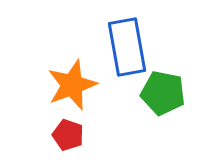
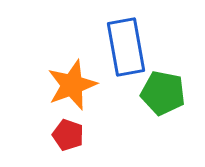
blue rectangle: moved 1 px left
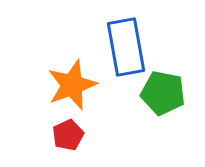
red pentagon: rotated 28 degrees clockwise
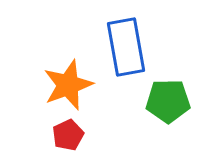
orange star: moved 4 px left
green pentagon: moved 5 px right, 8 px down; rotated 12 degrees counterclockwise
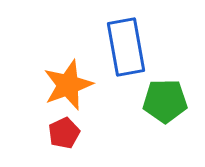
green pentagon: moved 3 px left
red pentagon: moved 4 px left, 2 px up
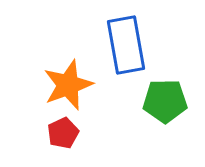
blue rectangle: moved 2 px up
red pentagon: moved 1 px left
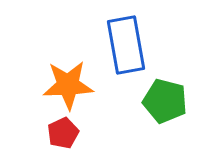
orange star: rotated 18 degrees clockwise
green pentagon: rotated 15 degrees clockwise
